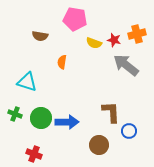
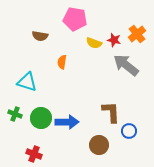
orange cross: rotated 24 degrees counterclockwise
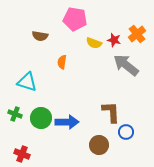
blue circle: moved 3 px left, 1 px down
red cross: moved 12 px left
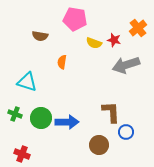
orange cross: moved 1 px right, 6 px up
gray arrow: rotated 56 degrees counterclockwise
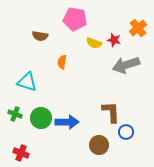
red cross: moved 1 px left, 1 px up
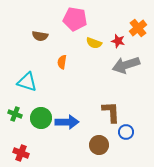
red star: moved 4 px right, 1 px down
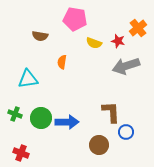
gray arrow: moved 1 px down
cyan triangle: moved 1 px right, 3 px up; rotated 25 degrees counterclockwise
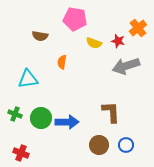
blue circle: moved 13 px down
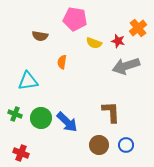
cyan triangle: moved 2 px down
blue arrow: rotated 45 degrees clockwise
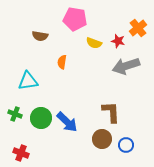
brown circle: moved 3 px right, 6 px up
